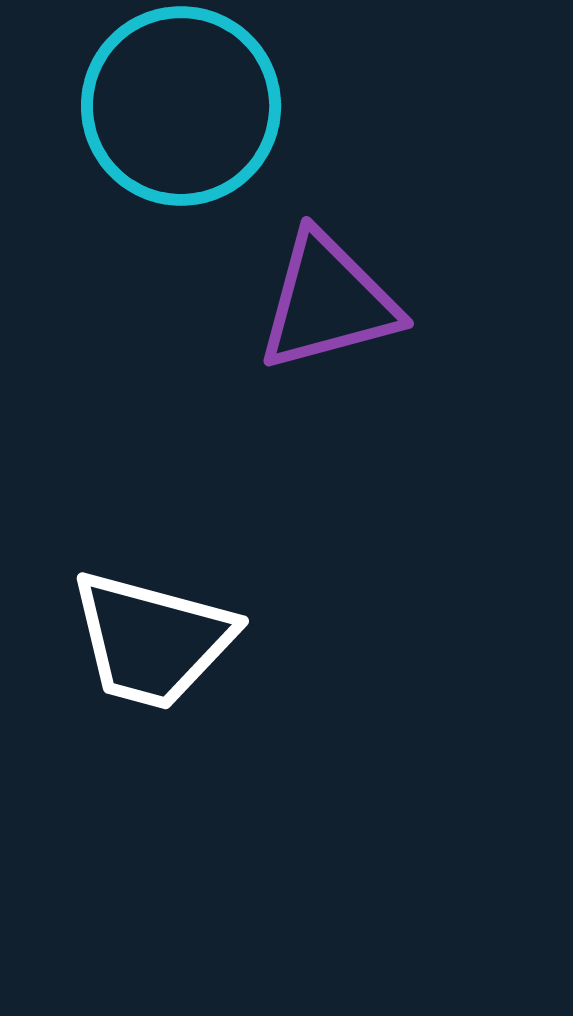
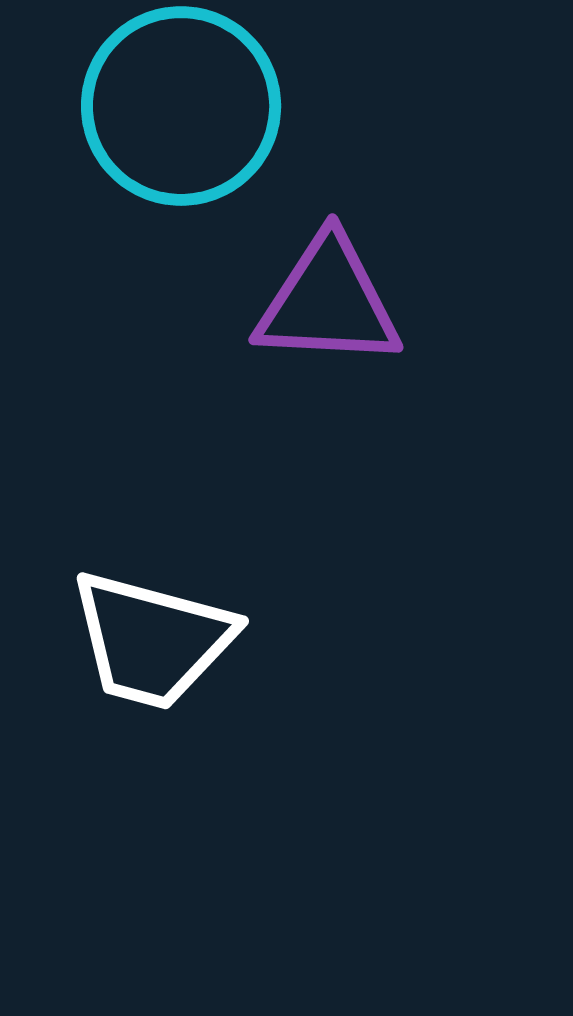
purple triangle: rotated 18 degrees clockwise
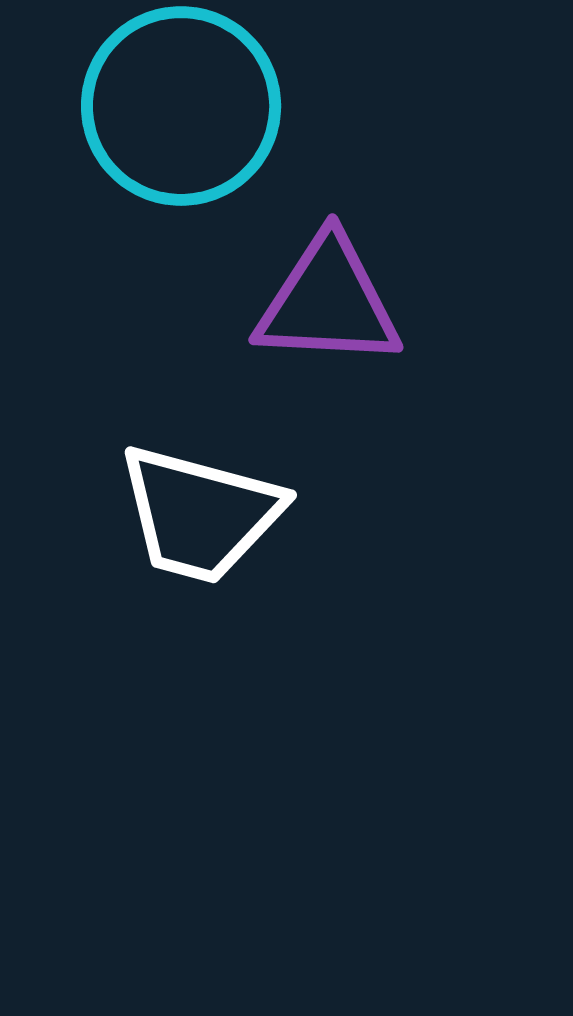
white trapezoid: moved 48 px right, 126 px up
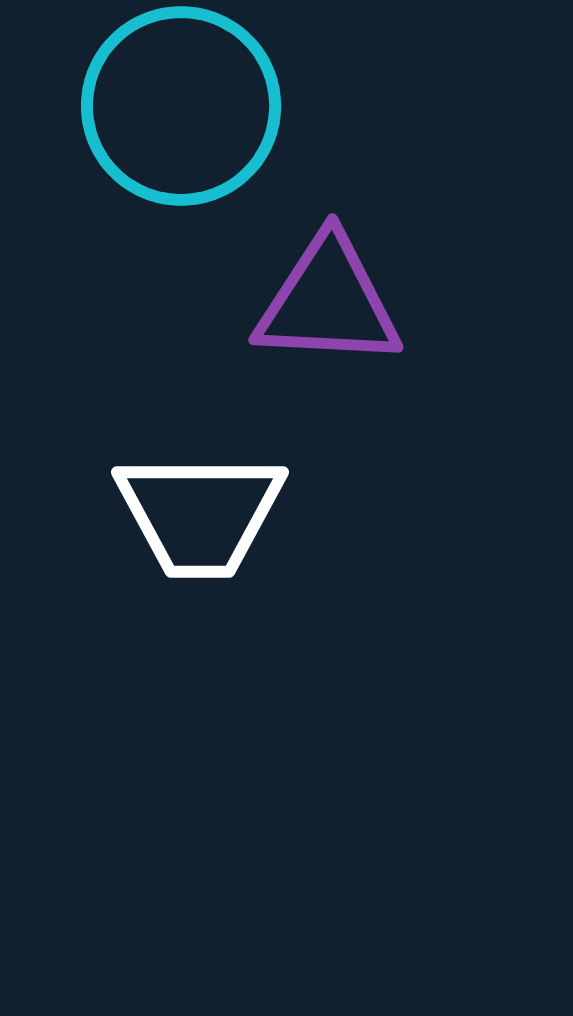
white trapezoid: rotated 15 degrees counterclockwise
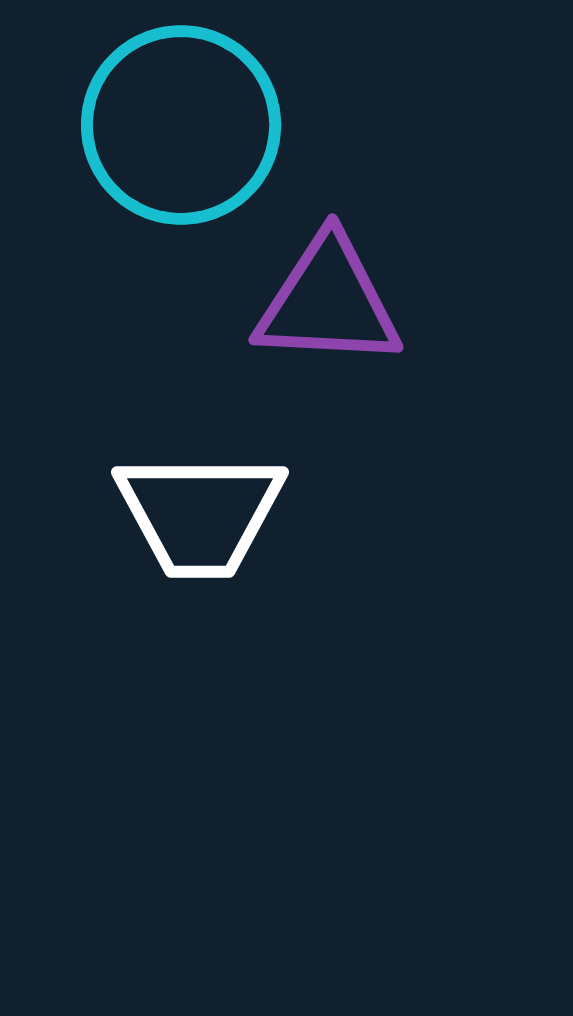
cyan circle: moved 19 px down
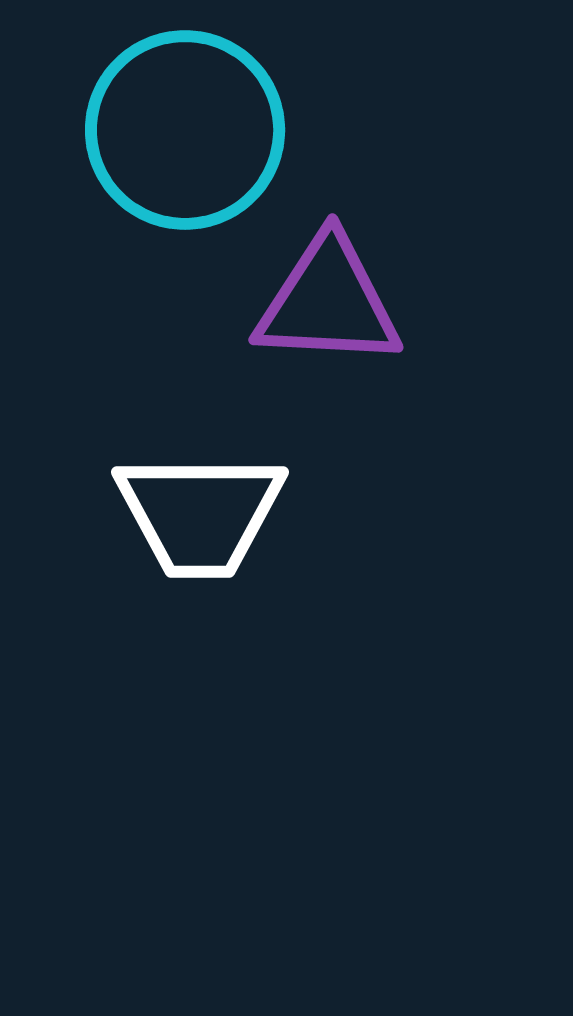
cyan circle: moved 4 px right, 5 px down
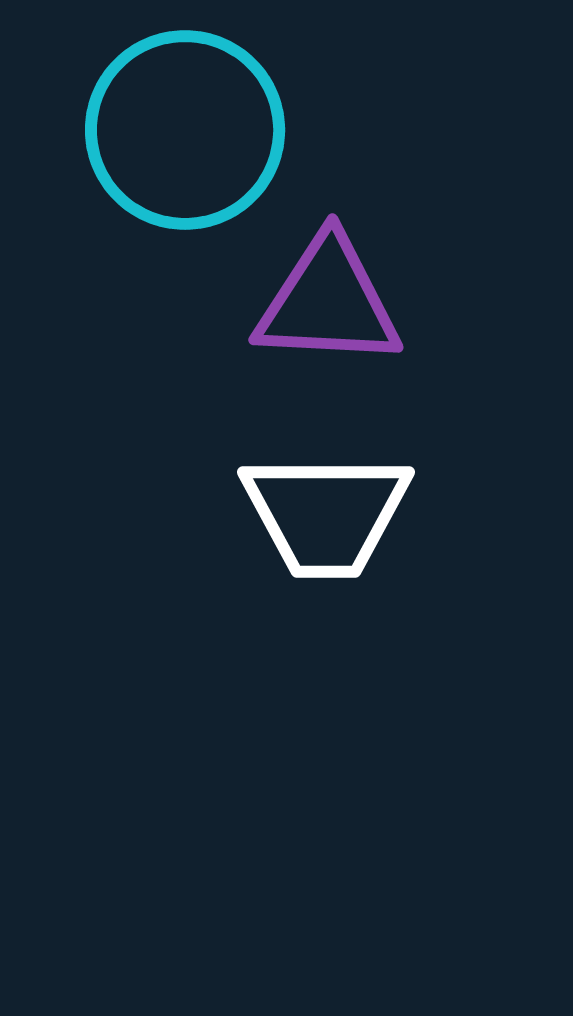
white trapezoid: moved 126 px right
